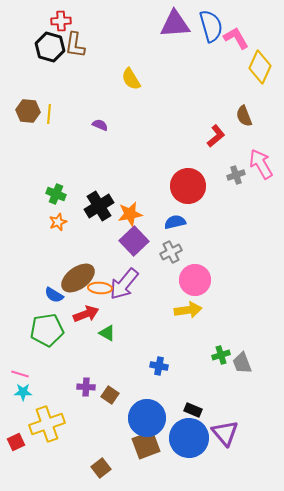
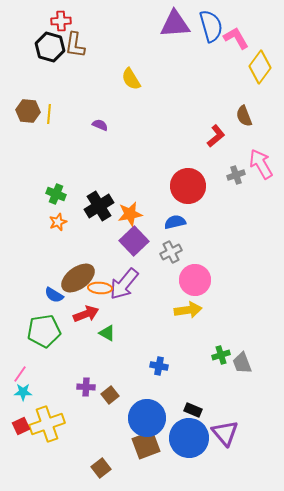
yellow diamond at (260, 67): rotated 12 degrees clockwise
green pentagon at (47, 330): moved 3 px left, 1 px down
pink line at (20, 374): rotated 72 degrees counterclockwise
brown square at (110, 395): rotated 18 degrees clockwise
red square at (16, 442): moved 5 px right, 16 px up
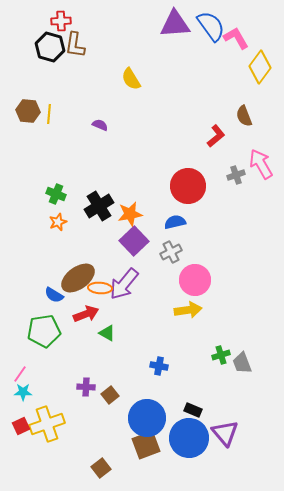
blue semicircle at (211, 26): rotated 20 degrees counterclockwise
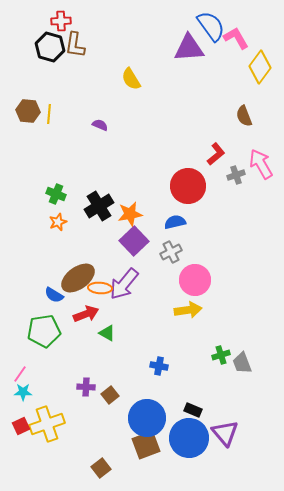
purple triangle at (175, 24): moved 14 px right, 24 px down
red L-shape at (216, 136): moved 18 px down
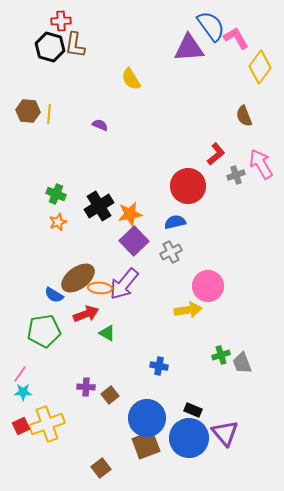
pink circle at (195, 280): moved 13 px right, 6 px down
